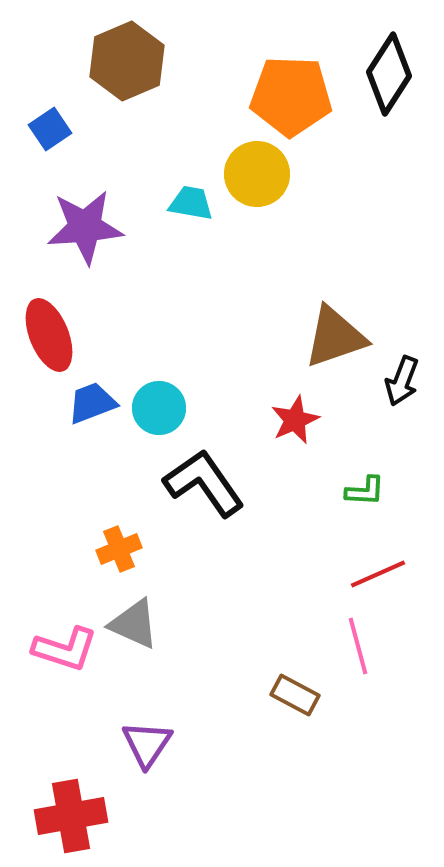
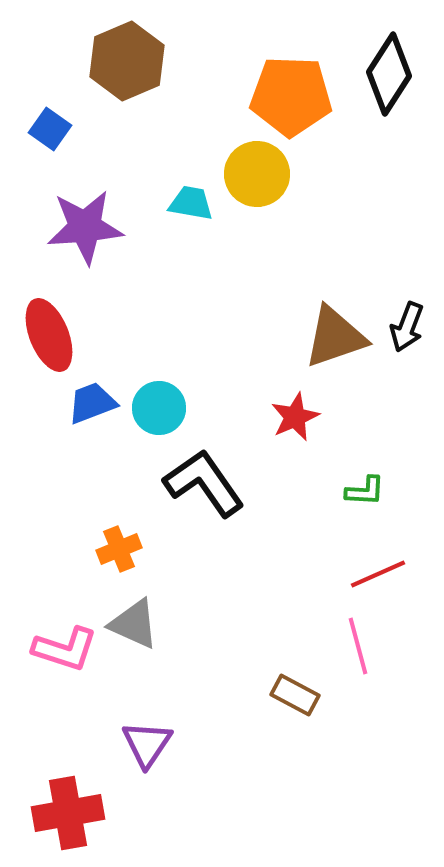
blue square: rotated 21 degrees counterclockwise
black arrow: moved 5 px right, 54 px up
red star: moved 3 px up
red cross: moved 3 px left, 3 px up
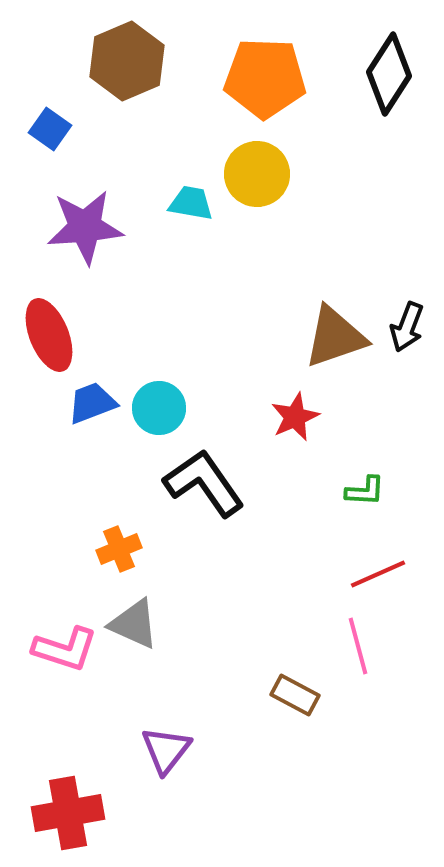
orange pentagon: moved 26 px left, 18 px up
purple triangle: moved 19 px right, 6 px down; rotated 4 degrees clockwise
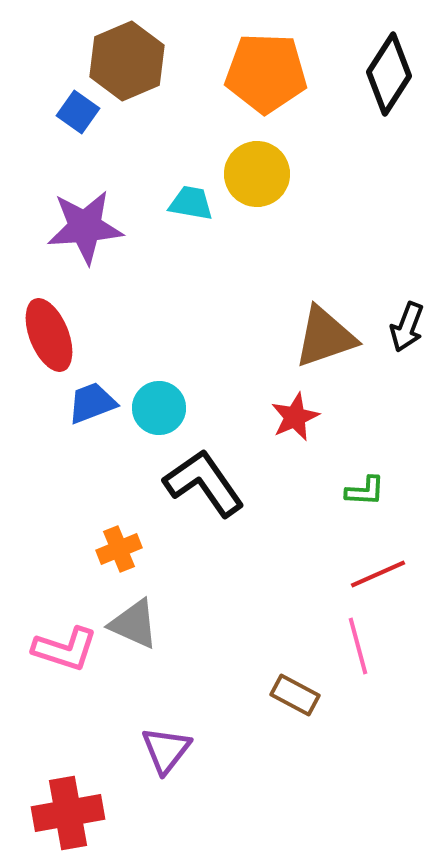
orange pentagon: moved 1 px right, 5 px up
blue square: moved 28 px right, 17 px up
brown triangle: moved 10 px left
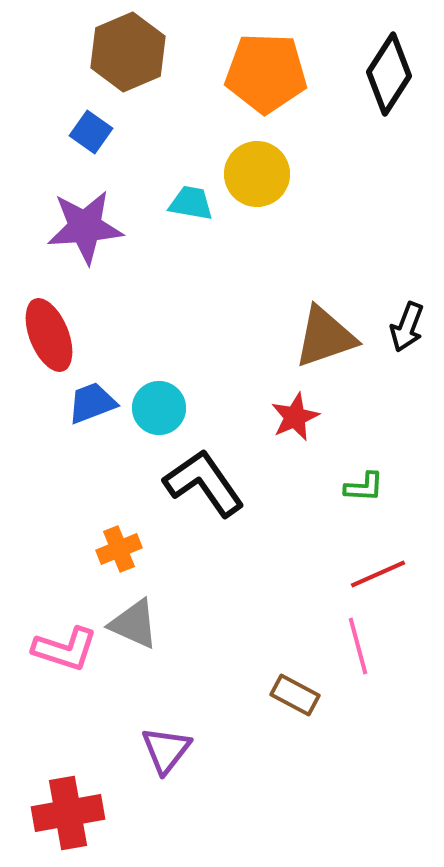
brown hexagon: moved 1 px right, 9 px up
blue square: moved 13 px right, 20 px down
green L-shape: moved 1 px left, 4 px up
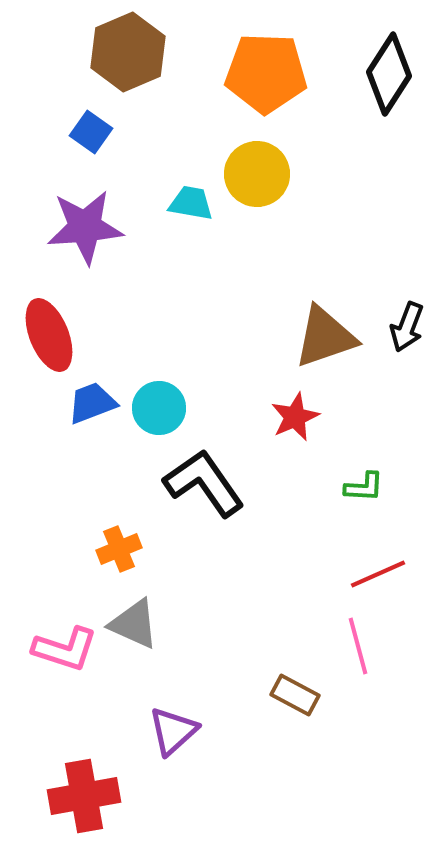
purple triangle: moved 7 px right, 19 px up; rotated 10 degrees clockwise
red cross: moved 16 px right, 17 px up
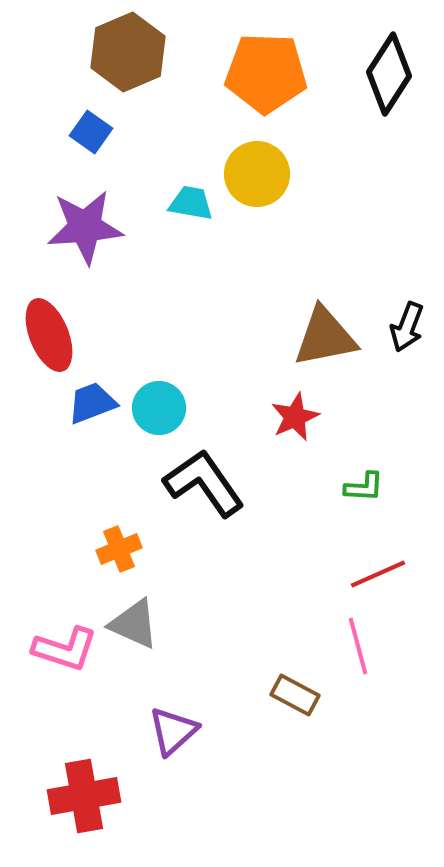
brown triangle: rotated 8 degrees clockwise
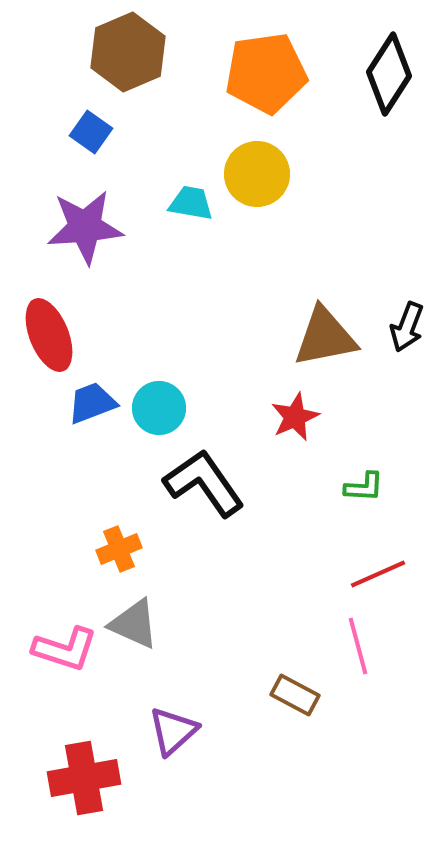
orange pentagon: rotated 10 degrees counterclockwise
red cross: moved 18 px up
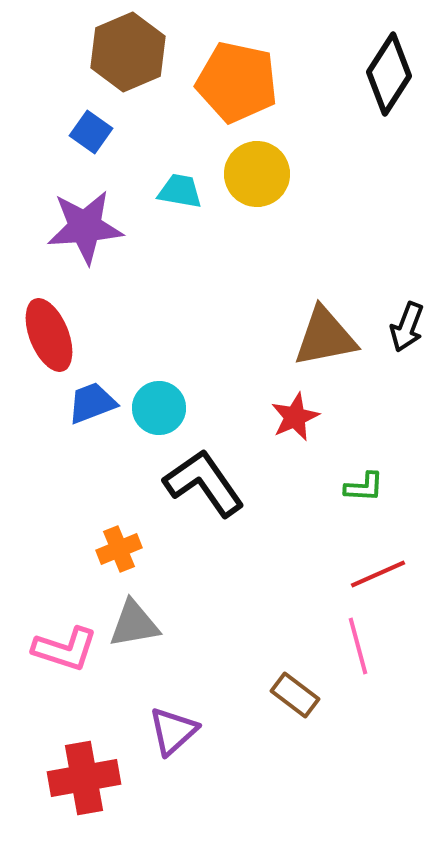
orange pentagon: moved 29 px left, 9 px down; rotated 20 degrees clockwise
cyan trapezoid: moved 11 px left, 12 px up
gray triangle: rotated 34 degrees counterclockwise
brown rectangle: rotated 9 degrees clockwise
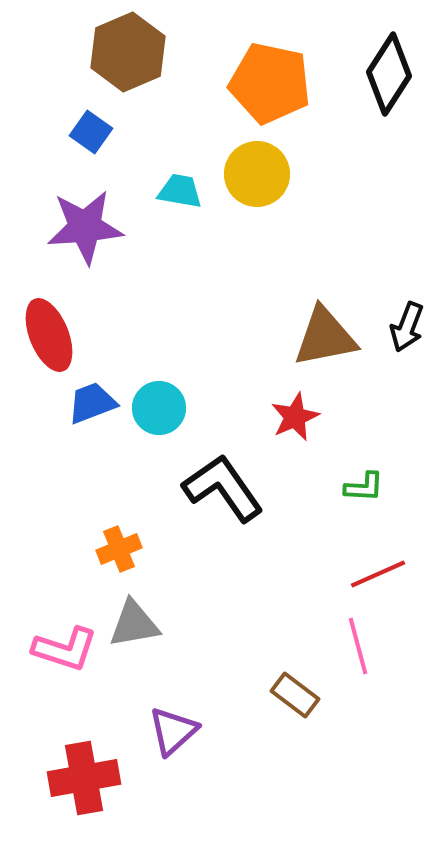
orange pentagon: moved 33 px right, 1 px down
black L-shape: moved 19 px right, 5 px down
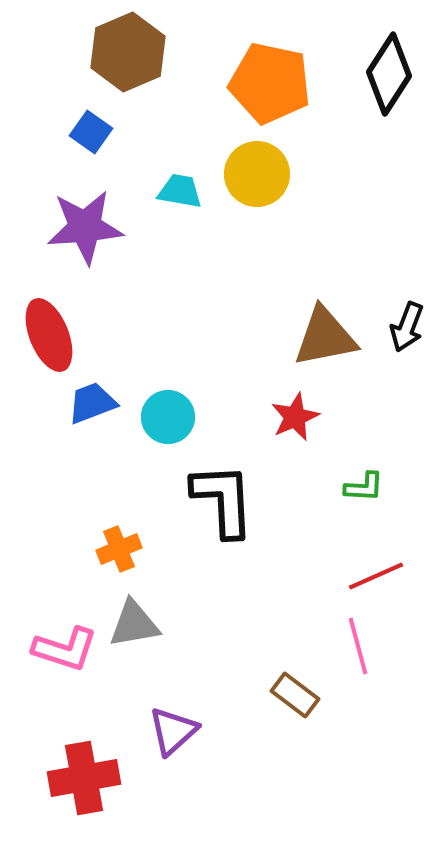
cyan circle: moved 9 px right, 9 px down
black L-shape: moved 12 px down; rotated 32 degrees clockwise
red line: moved 2 px left, 2 px down
